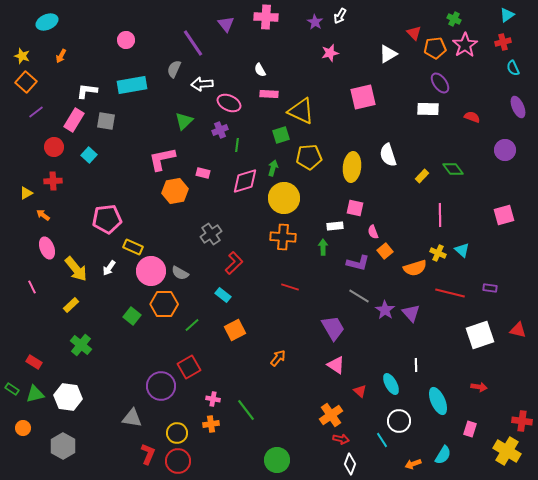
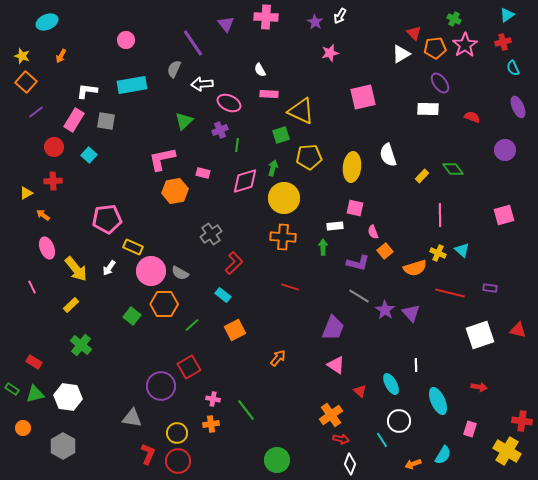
white triangle at (388, 54): moved 13 px right
purple trapezoid at (333, 328): rotated 52 degrees clockwise
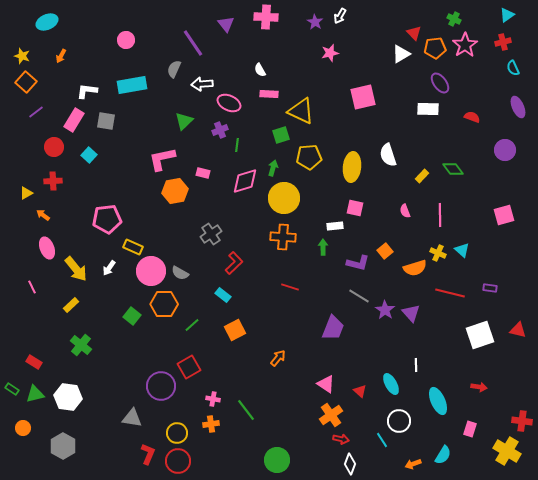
pink semicircle at (373, 232): moved 32 px right, 21 px up
pink triangle at (336, 365): moved 10 px left, 19 px down
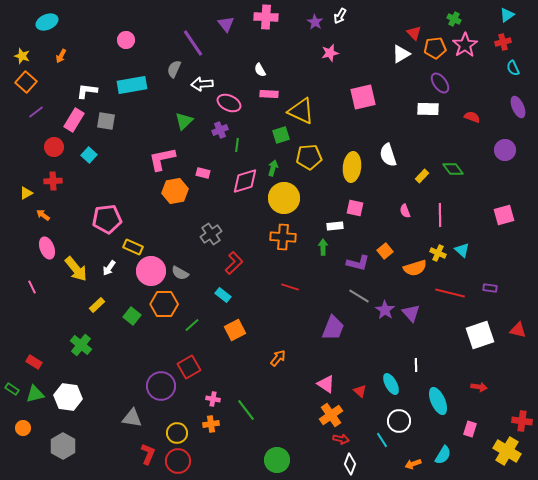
yellow rectangle at (71, 305): moved 26 px right
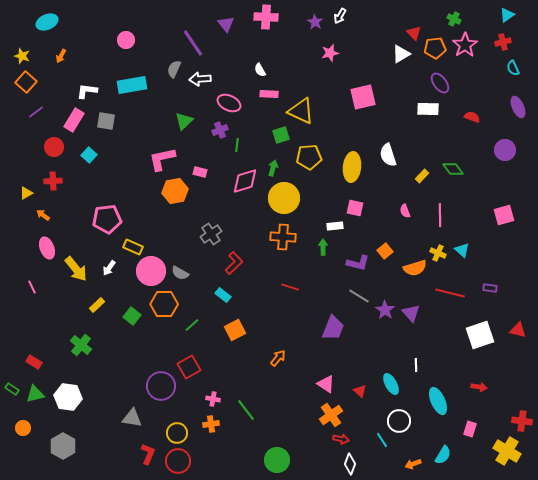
white arrow at (202, 84): moved 2 px left, 5 px up
pink rectangle at (203, 173): moved 3 px left, 1 px up
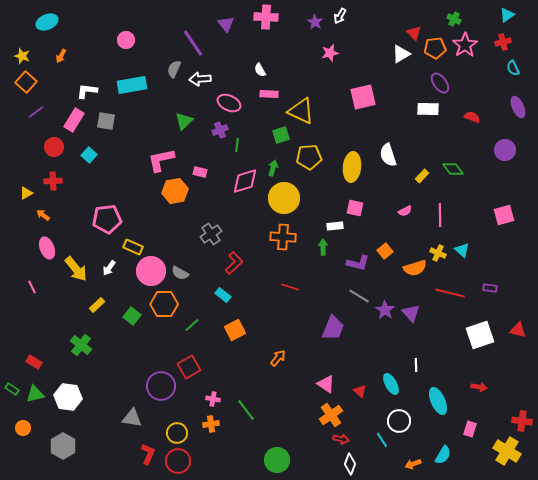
pink L-shape at (162, 159): moved 1 px left, 1 px down
pink semicircle at (405, 211): rotated 96 degrees counterclockwise
